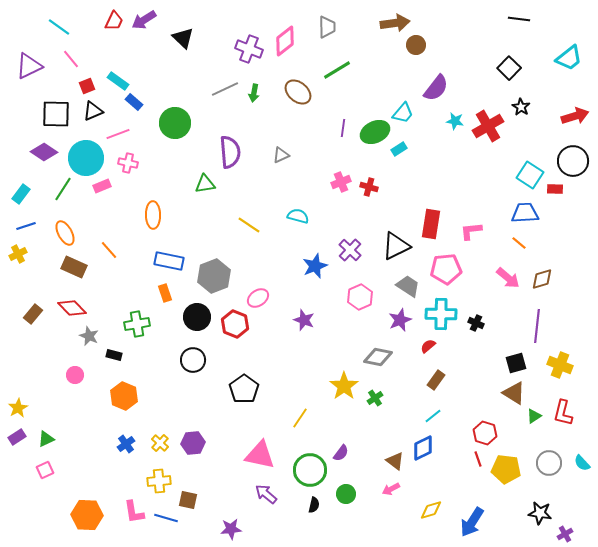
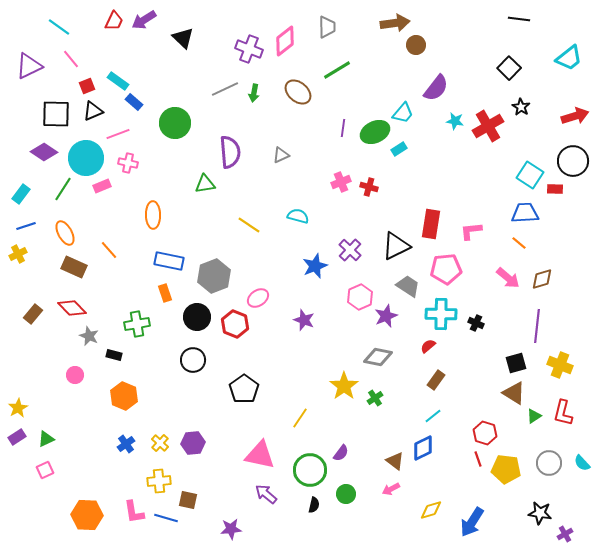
purple star at (400, 320): moved 14 px left, 4 px up
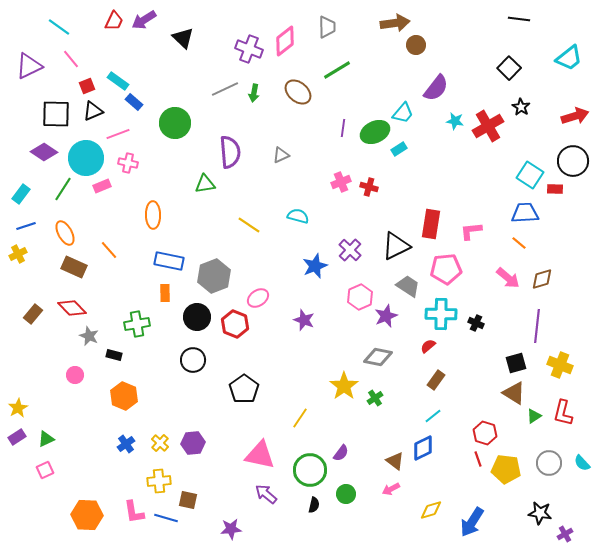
orange rectangle at (165, 293): rotated 18 degrees clockwise
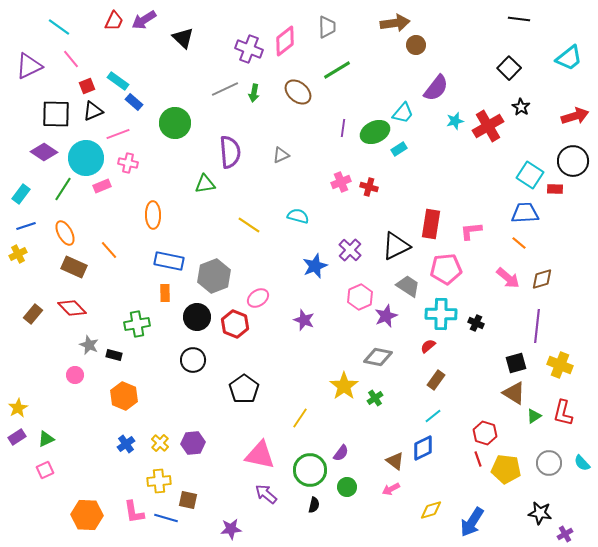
cyan star at (455, 121): rotated 24 degrees counterclockwise
gray star at (89, 336): moved 9 px down
green circle at (346, 494): moved 1 px right, 7 px up
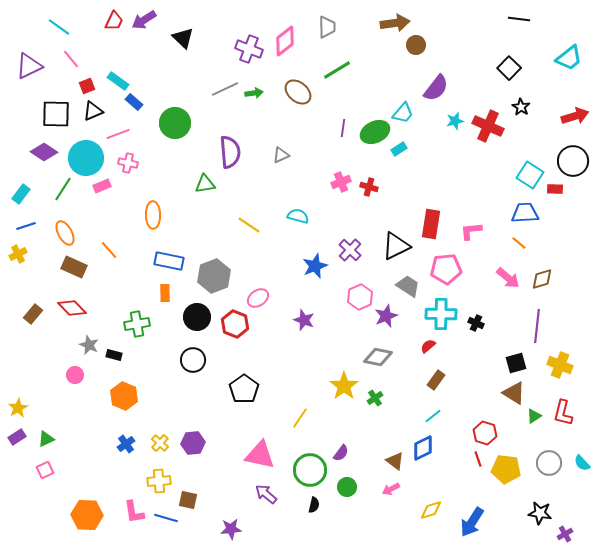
green arrow at (254, 93): rotated 108 degrees counterclockwise
red cross at (488, 126): rotated 36 degrees counterclockwise
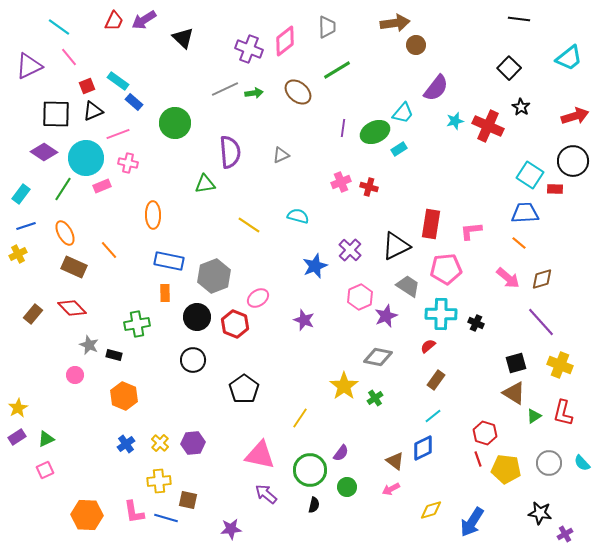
pink line at (71, 59): moved 2 px left, 2 px up
purple line at (537, 326): moved 4 px right, 4 px up; rotated 48 degrees counterclockwise
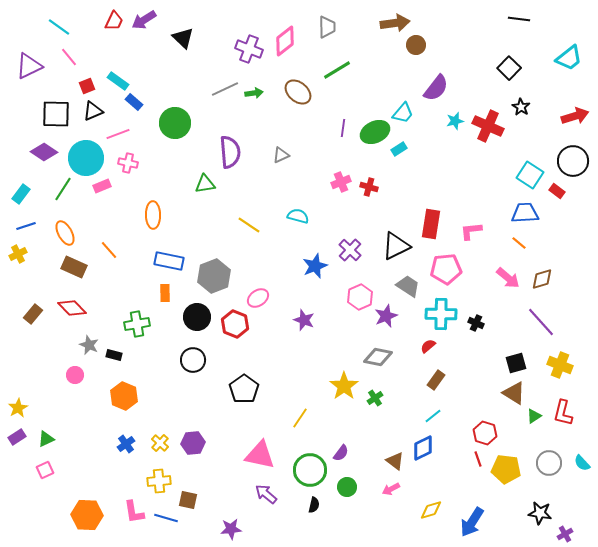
red rectangle at (555, 189): moved 2 px right, 2 px down; rotated 35 degrees clockwise
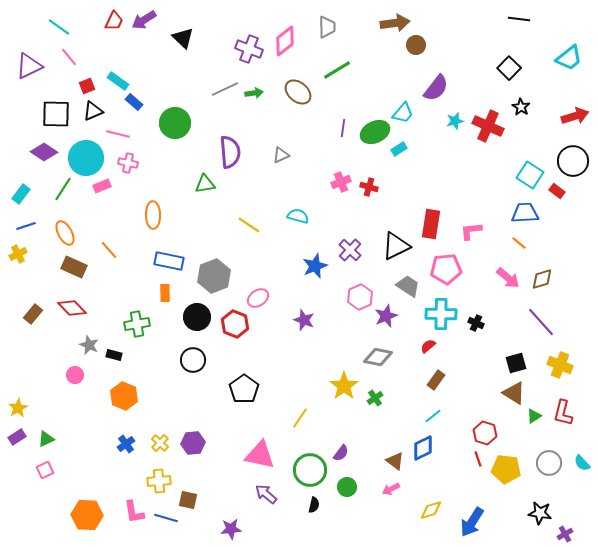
pink line at (118, 134): rotated 35 degrees clockwise
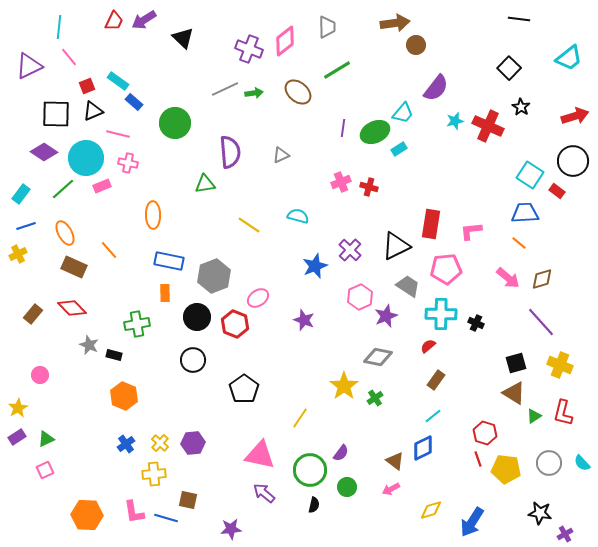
cyan line at (59, 27): rotated 60 degrees clockwise
green line at (63, 189): rotated 15 degrees clockwise
pink circle at (75, 375): moved 35 px left
yellow cross at (159, 481): moved 5 px left, 7 px up
purple arrow at (266, 494): moved 2 px left, 1 px up
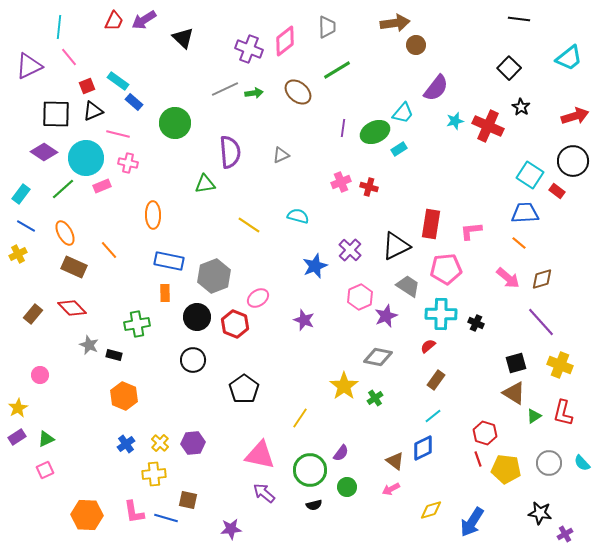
blue line at (26, 226): rotated 48 degrees clockwise
black semicircle at (314, 505): rotated 63 degrees clockwise
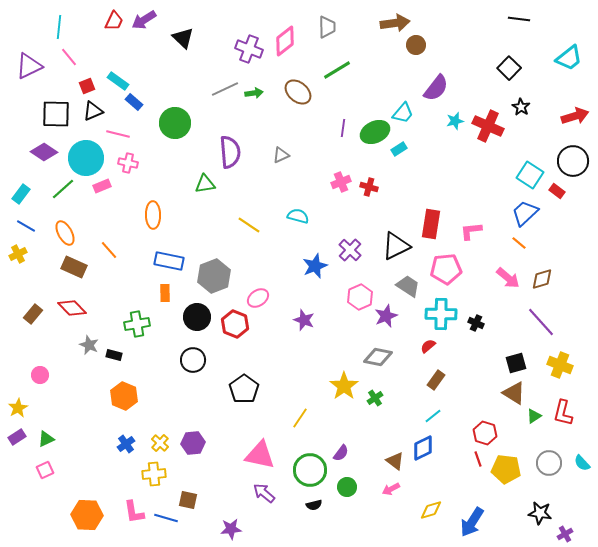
blue trapezoid at (525, 213): rotated 40 degrees counterclockwise
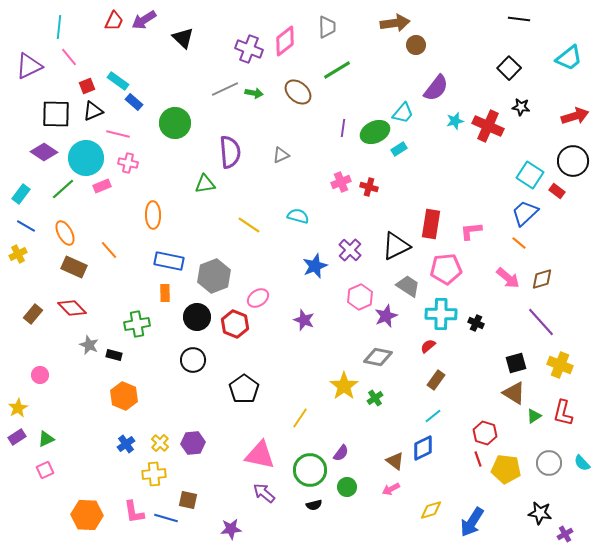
green arrow at (254, 93): rotated 18 degrees clockwise
black star at (521, 107): rotated 24 degrees counterclockwise
